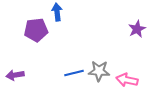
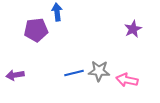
purple star: moved 4 px left
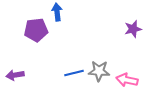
purple star: rotated 12 degrees clockwise
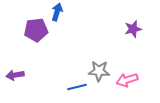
blue arrow: rotated 24 degrees clockwise
blue line: moved 3 px right, 14 px down
pink arrow: rotated 30 degrees counterclockwise
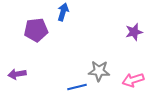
blue arrow: moved 6 px right
purple star: moved 1 px right, 3 px down
purple arrow: moved 2 px right, 1 px up
pink arrow: moved 6 px right
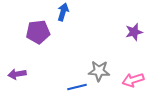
purple pentagon: moved 2 px right, 2 px down
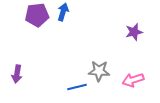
purple pentagon: moved 1 px left, 17 px up
purple arrow: rotated 72 degrees counterclockwise
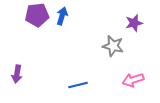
blue arrow: moved 1 px left, 4 px down
purple star: moved 9 px up
gray star: moved 14 px right, 25 px up; rotated 10 degrees clockwise
blue line: moved 1 px right, 2 px up
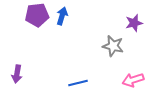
blue line: moved 2 px up
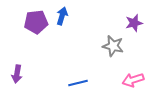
purple pentagon: moved 1 px left, 7 px down
